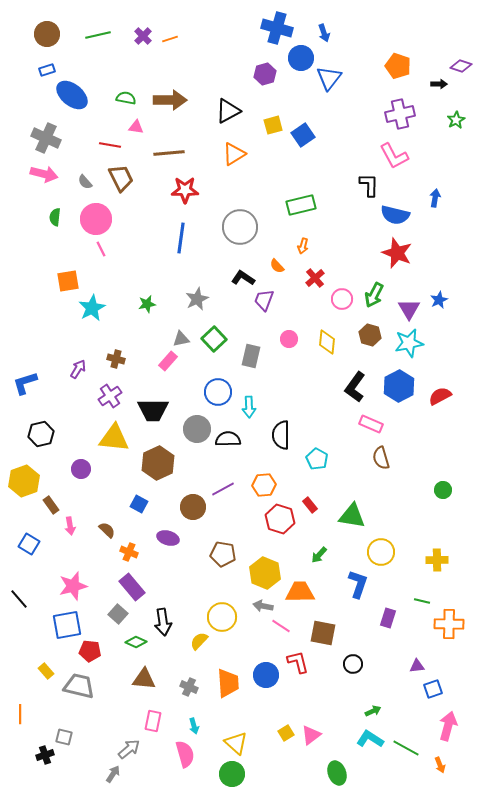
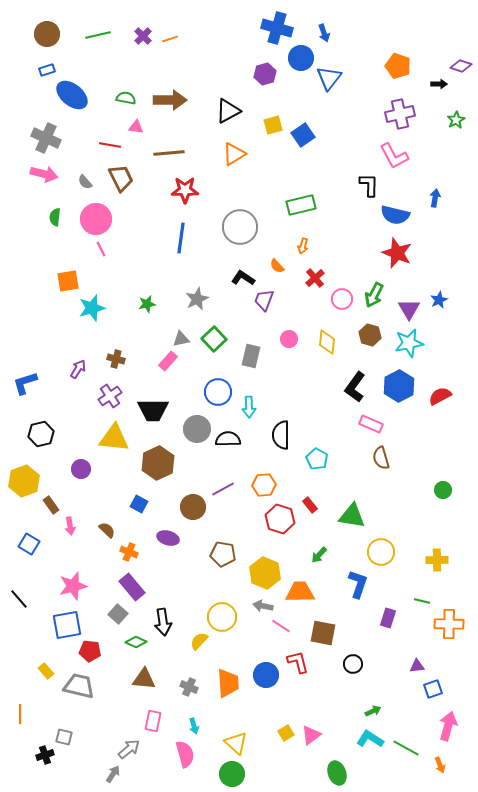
cyan star at (92, 308): rotated 12 degrees clockwise
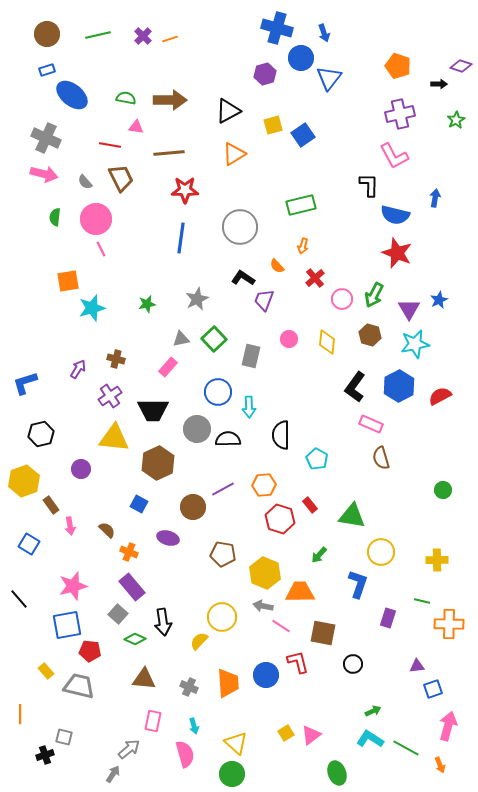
cyan star at (409, 343): moved 6 px right, 1 px down
pink rectangle at (168, 361): moved 6 px down
green diamond at (136, 642): moved 1 px left, 3 px up
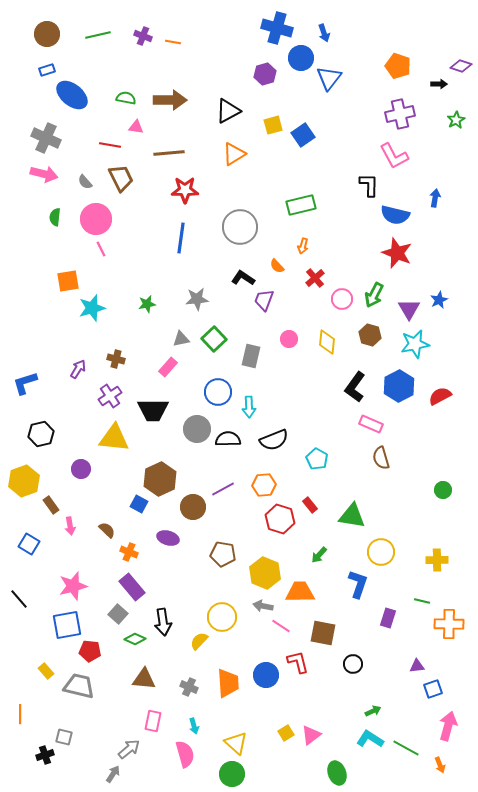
purple cross at (143, 36): rotated 24 degrees counterclockwise
orange line at (170, 39): moved 3 px right, 3 px down; rotated 28 degrees clockwise
gray star at (197, 299): rotated 20 degrees clockwise
black semicircle at (281, 435): moved 7 px left, 5 px down; rotated 112 degrees counterclockwise
brown hexagon at (158, 463): moved 2 px right, 16 px down
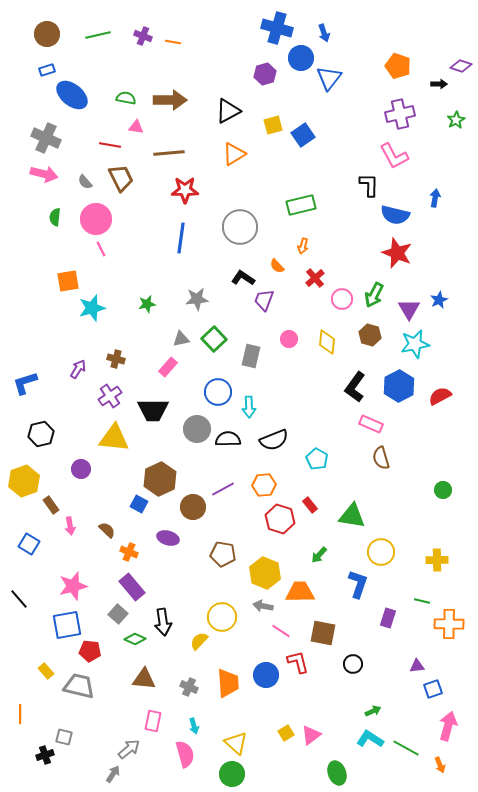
pink line at (281, 626): moved 5 px down
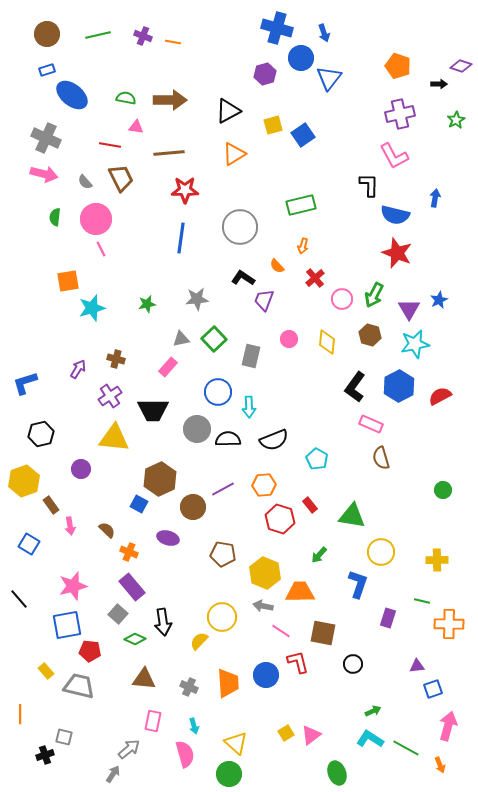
green circle at (232, 774): moved 3 px left
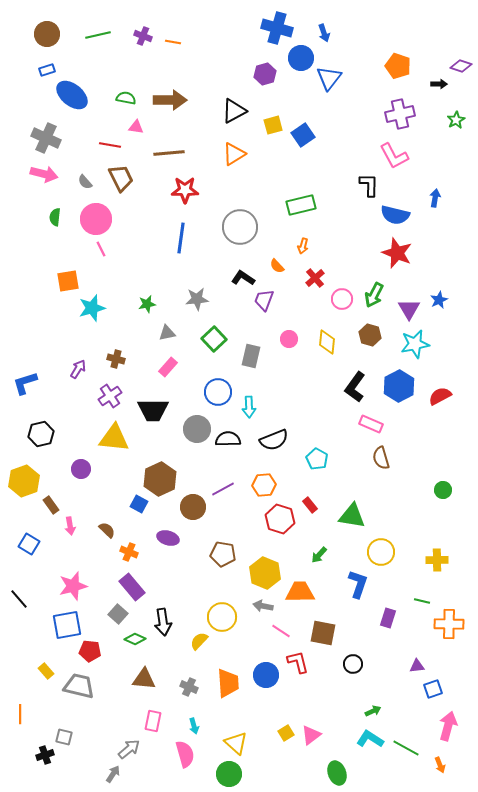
black triangle at (228, 111): moved 6 px right
gray triangle at (181, 339): moved 14 px left, 6 px up
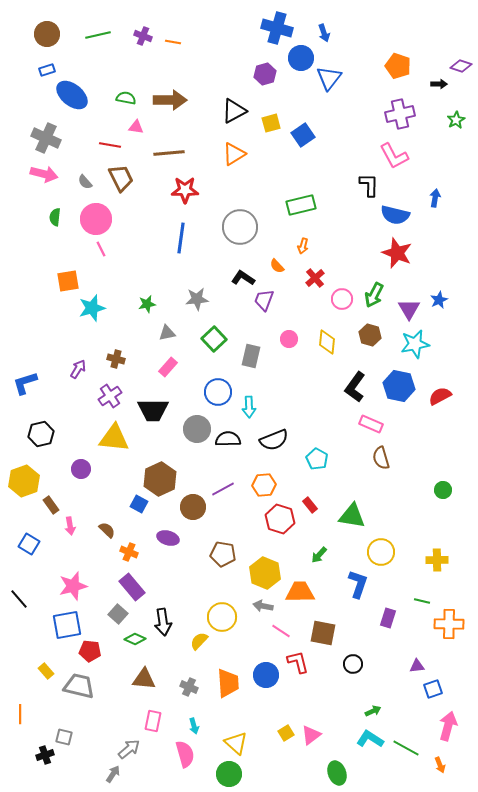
yellow square at (273, 125): moved 2 px left, 2 px up
blue hexagon at (399, 386): rotated 20 degrees counterclockwise
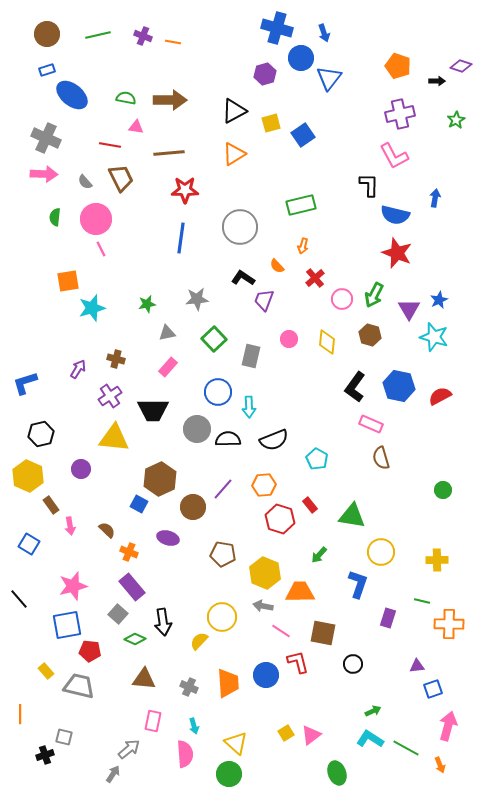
black arrow at (439, 84): moved 2 px left, 3 px up
pink arrow at (44, 174): rotated 12 degrees counterclockwise
cyan star at (415, 344): moved 19 px right, 7 px up; rotated 28 degrees clockwise
yellow hexagon at (24, 481): moved 4 px right, 5 px up; rotated 16 degrees counterclockwise
purple line at (223, 489): rotated 20 degrees counterclockwise
pink semicircle at (185, 754): rotated 12 degrees clockwise
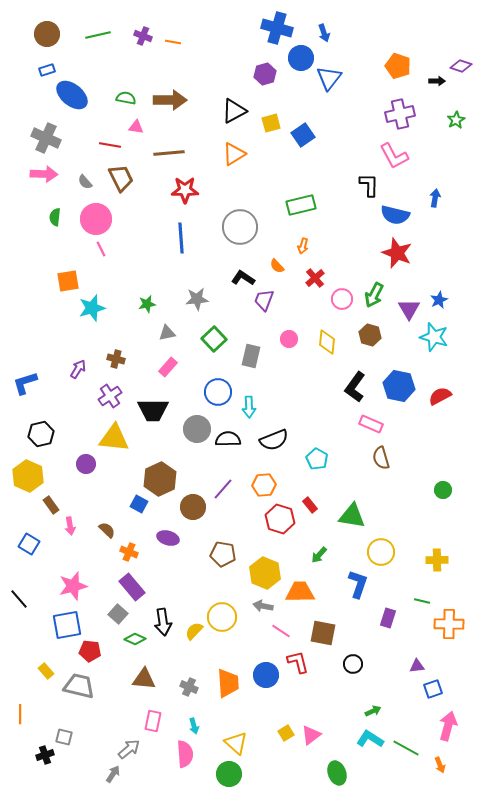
blue line at (181, 238): rotated 12 degrees counterclockwise
purple circle at (81, 469): moved 5 px right, 5 px up
yellow semicircle at (199, 641): moved 5 px left, 10 px up
